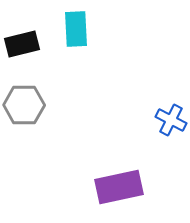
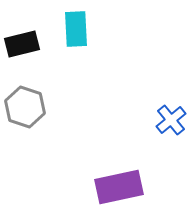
gray hexagon: moved 1 px right, 2 px down; rotated 18 degrees clockwise
blue cross: rotated 24 degrees clockwise
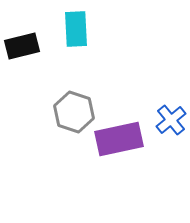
black rectangle: moved 2 px down
gray hexagon: moved 49 px right, 5 px down
purple rectangle: moved 48 px up
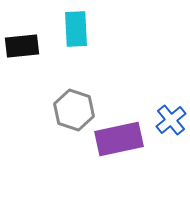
black rectangle: rotated 8 degrees clockwise
gray hexagon: moved 2 px up
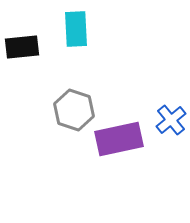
black rectangle: moved 1 px down
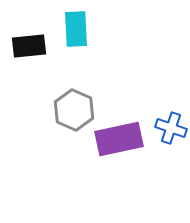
black rectangle: moved 7 px right, 1 px up
gray hexagon: rotated 6 degrees clockwise
blue cross: moved 8 px down; rotated 32 degrees counterclockwise
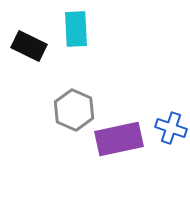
black rectangle: rotated 32 degrees clockwise
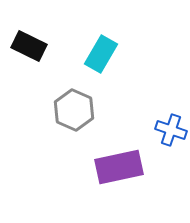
cyan rectangle: moved 25 px right, 25 px down; rotated 33 degrees clockwise
blue cross: moved 2 px down
purple rectangle: moved 28 px down
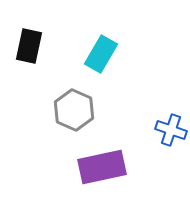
black rectangle: rotated 76 degrees clockwise
purple rectangle: moved 17 px left
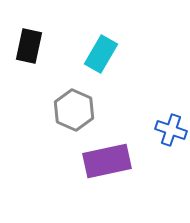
purple rectangle: moved 5 px right, 6 px up
